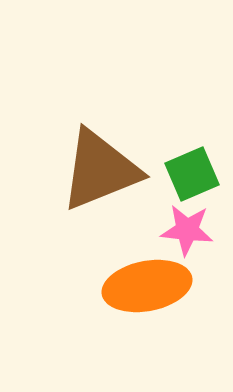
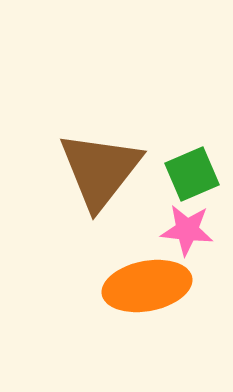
brown triangle: rotated 30 degrees counterclockwise
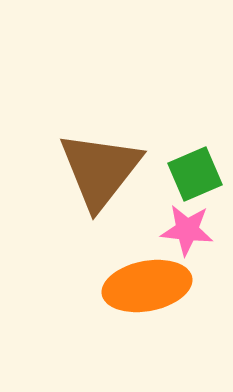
green square: moved 3 px right
